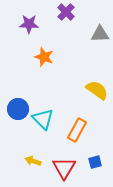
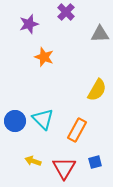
purple star: rotated 18 degrees counterclockwise
yellow semicircle: rotated 85 degrees clockwise
blue circle: moved 3 px left, 12 px down
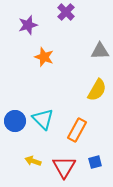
purple star: moved 1 px left, 1 px down
gray triangle: moved 17 px down
red triangle: moved 1 px up
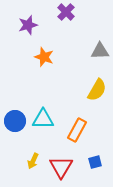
cyan triangle: rotated 45 degrees counterclockwise
yellow arrow: rotated 84 degrees counterclockwise
red triangle: moved 3 px left
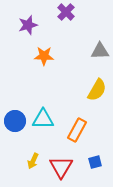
orange star: moved 1 px up; rotated 18 degrees counterclockwise
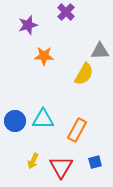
yellow semicircle: moved 13 px left, 16 px up
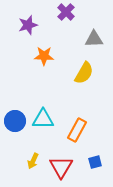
gray triangle: moved 6 px left, 12 px up
yellow semicircle: moved 1 px up
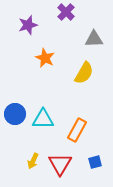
orange star: moved 1 px right, 2 px down; rotated 24 degrees clockwise
blue circle: moved 7 px up
red triangle: moved 1 px left, 3 px up
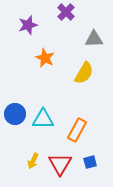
blue square: moved 5 px left
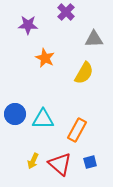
purple star: rotated 18 degrees clockwise
red triangle: rotated 20 degrees counterclockwise
